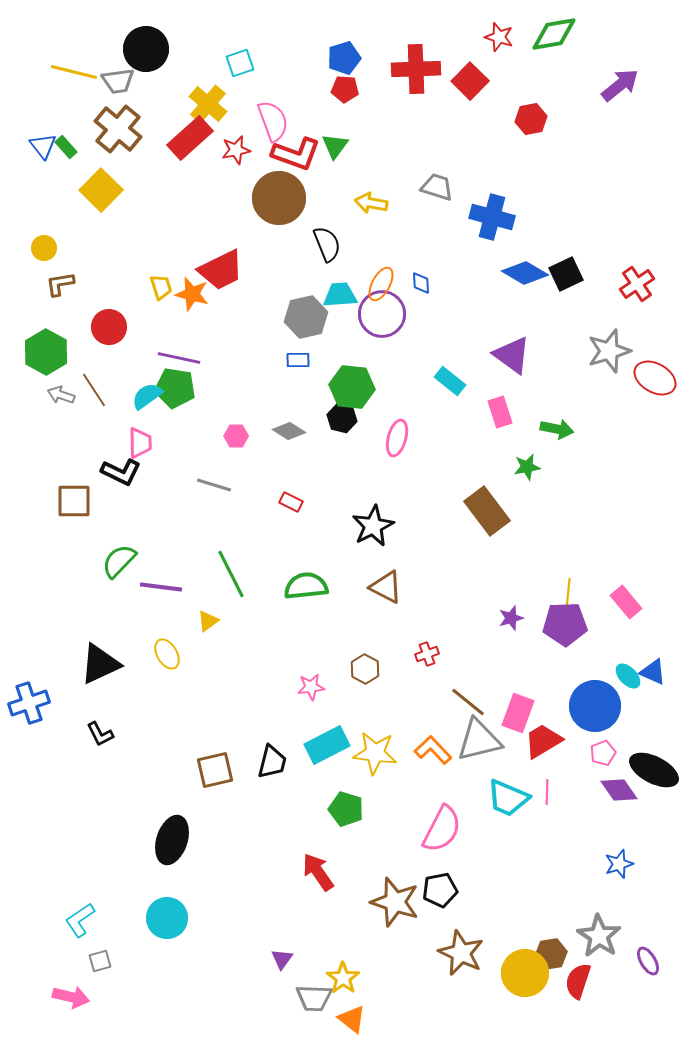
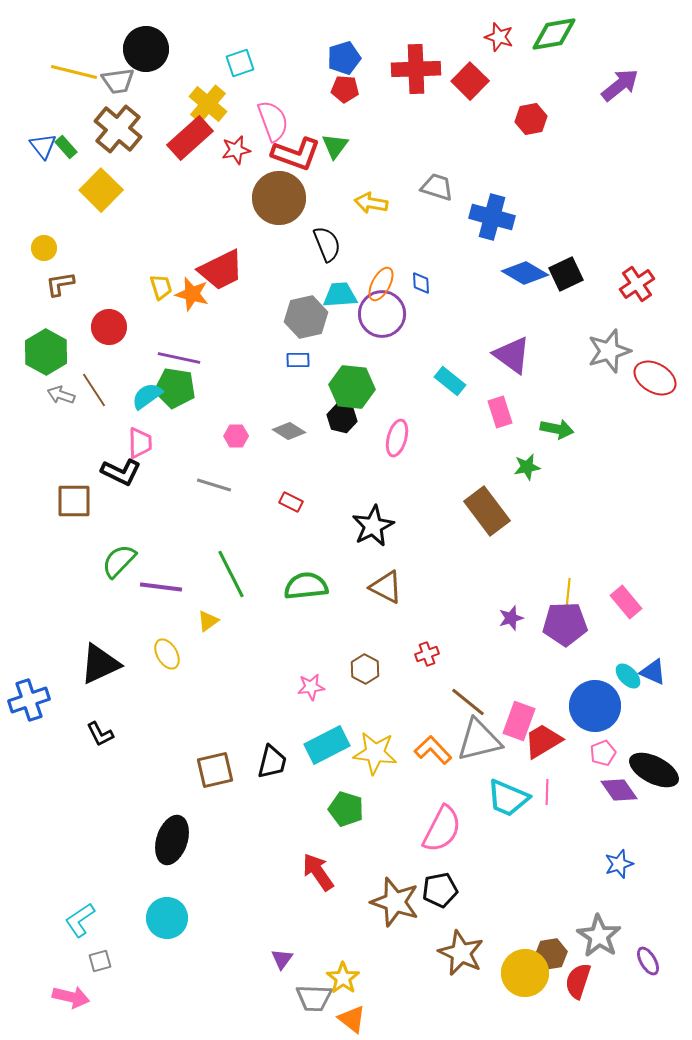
blue cross at (29, 703): moved 3 px up
pink rectangle at (518, 713): moved 1 px right, 8 px down
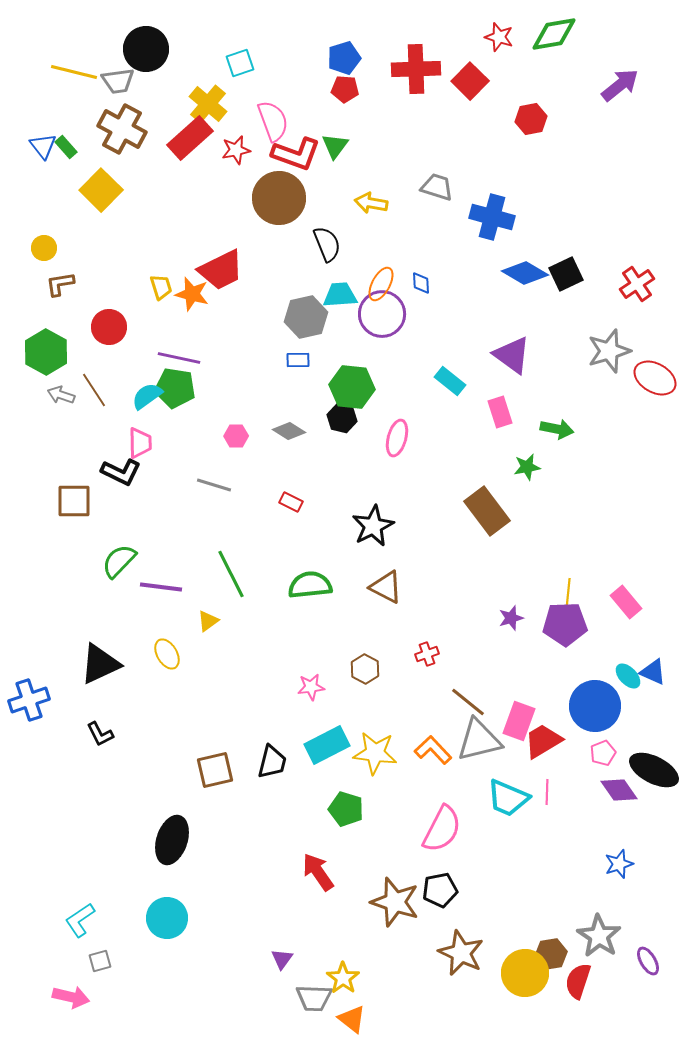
brown cross at (118, 129): moved 4 px right; rotated 12 degrees counterclockwise
green semicircle at (306, 586): moved 4 px right, 1 px up
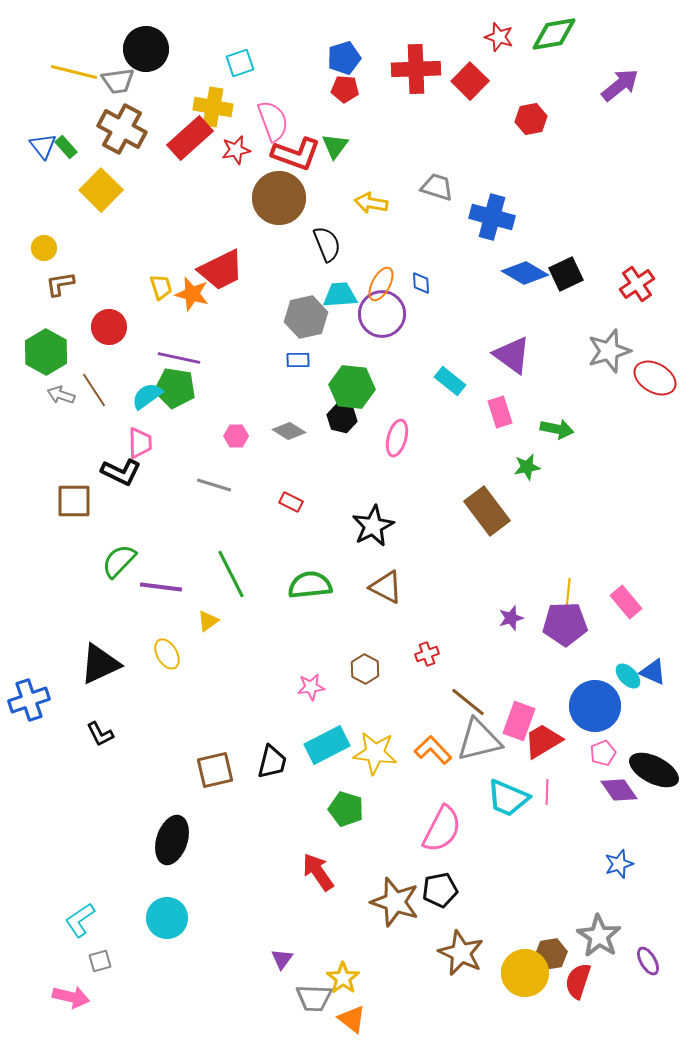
yellow cross at (208, 104): moved 5 px right, 3 px down; rotated 30 degrees counterclockwise
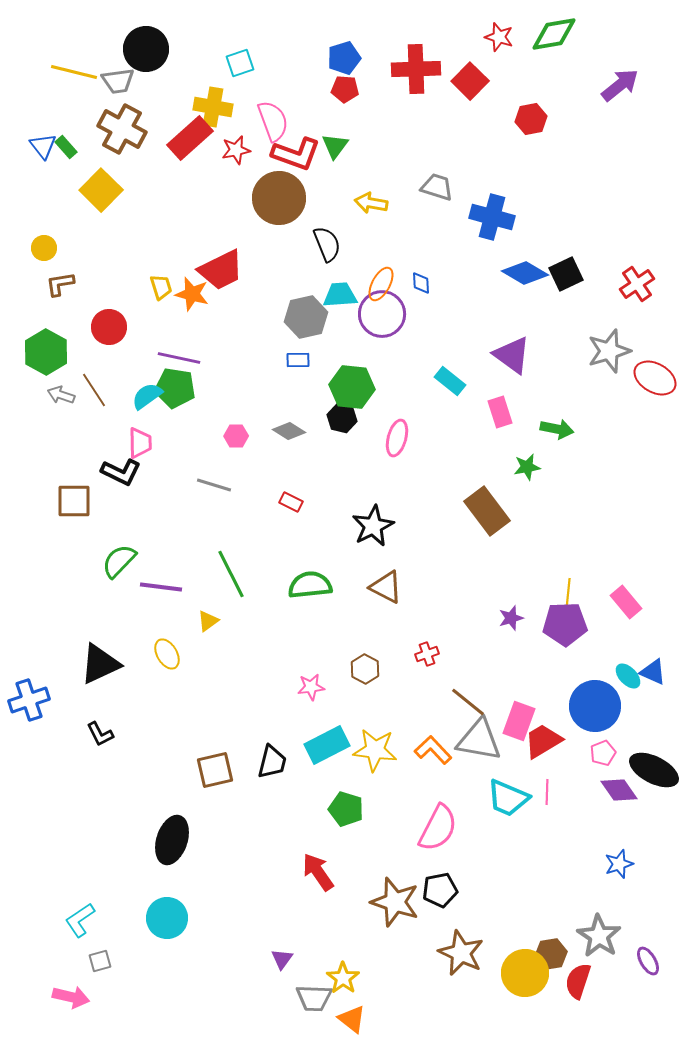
gray triangle at (479, 740): rotated 24 degrees clockwise
yellow star at (375, 753): moved 3 px up
pink semicircle at (442, 829): moved 4 px left, 1 px up
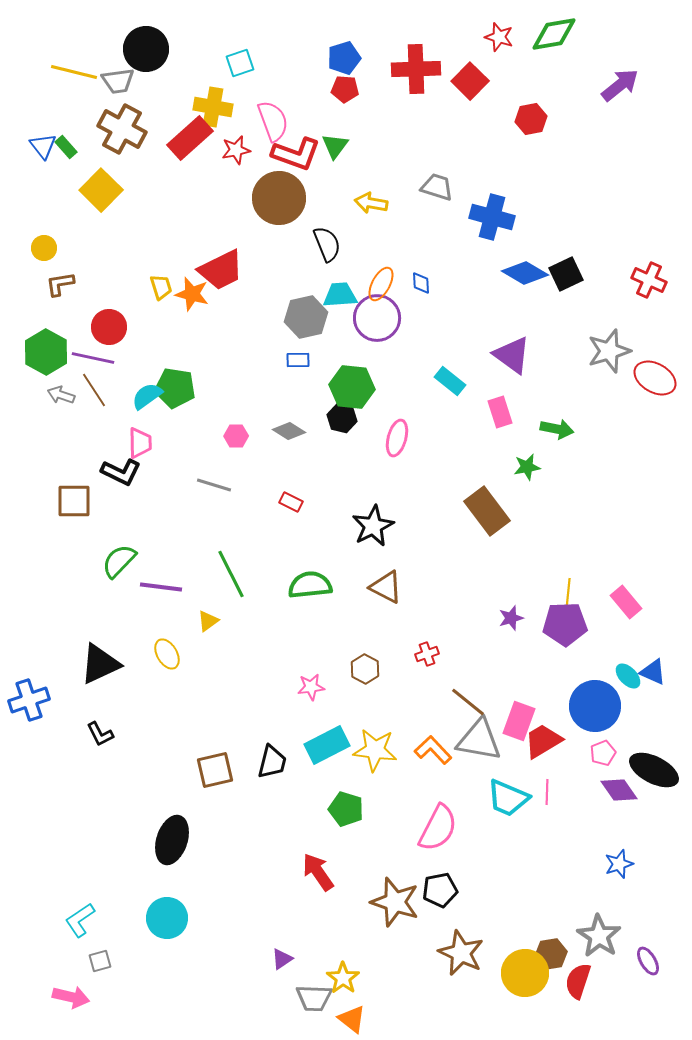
red cross at (637, 284): moved 12 px right, 4 px up; rotated 32 degrees counterclockwise
purple circle at (382, 314): moved 5 px left, 4 px down
purple line at (179, 358): moved 86 px left
purple triangle at (282, 959): rotated 20 degrees clockwise
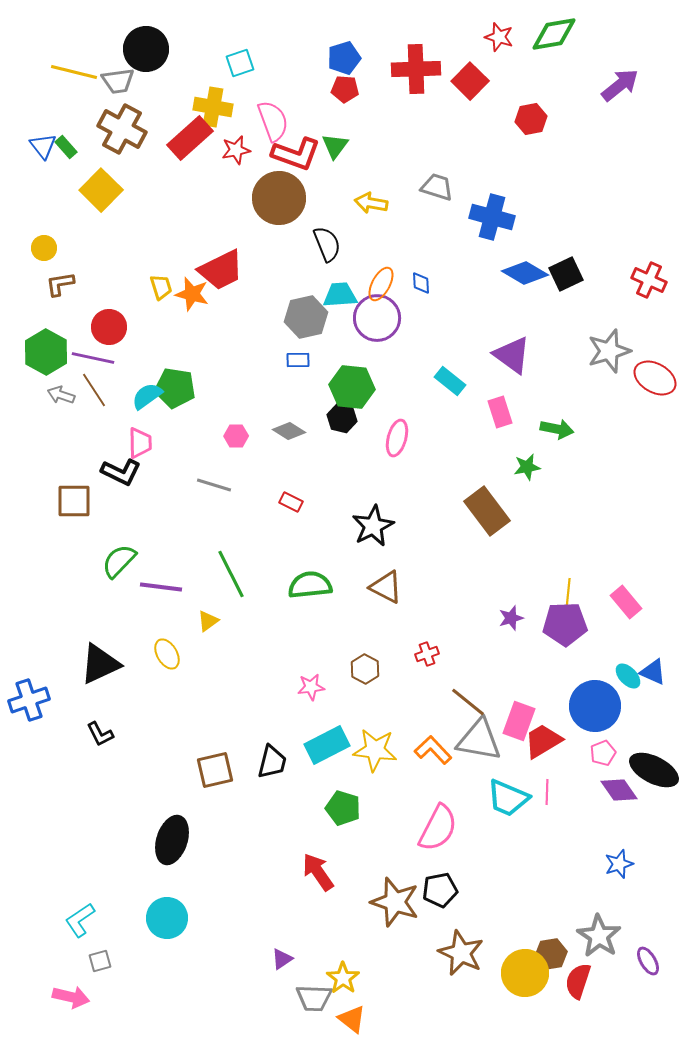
green pentagon at (346, 809): moved 3 px left, 1 px up
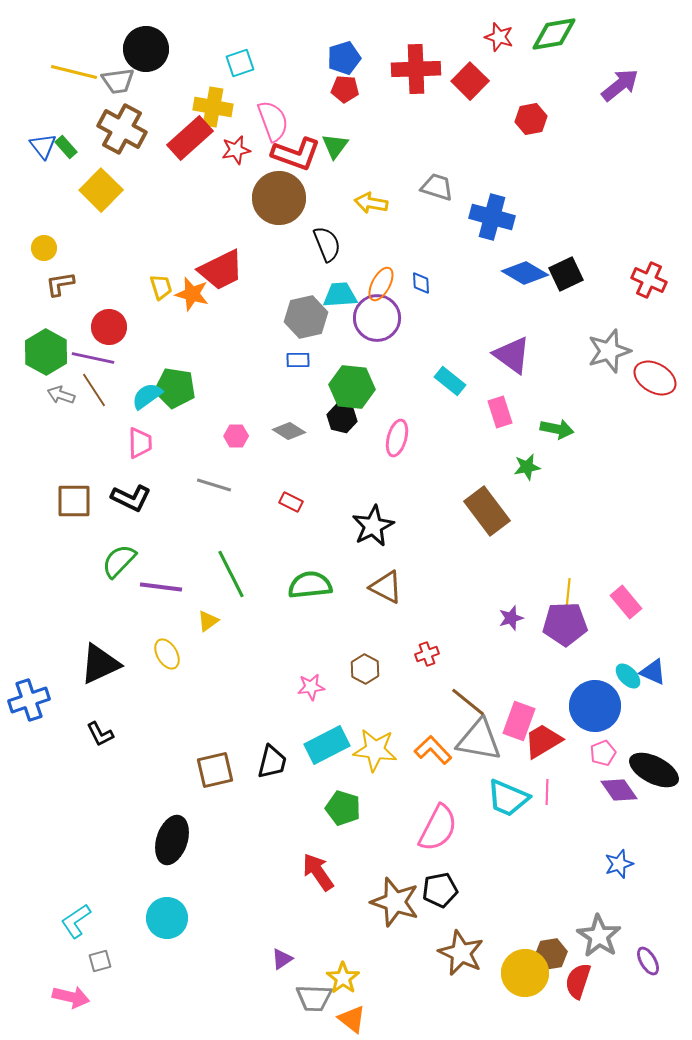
black L-shape at (121, 472): moved 10 px right, 26 px down
cyan L-shape at (80, 920): moved 4 px left, 1 px down
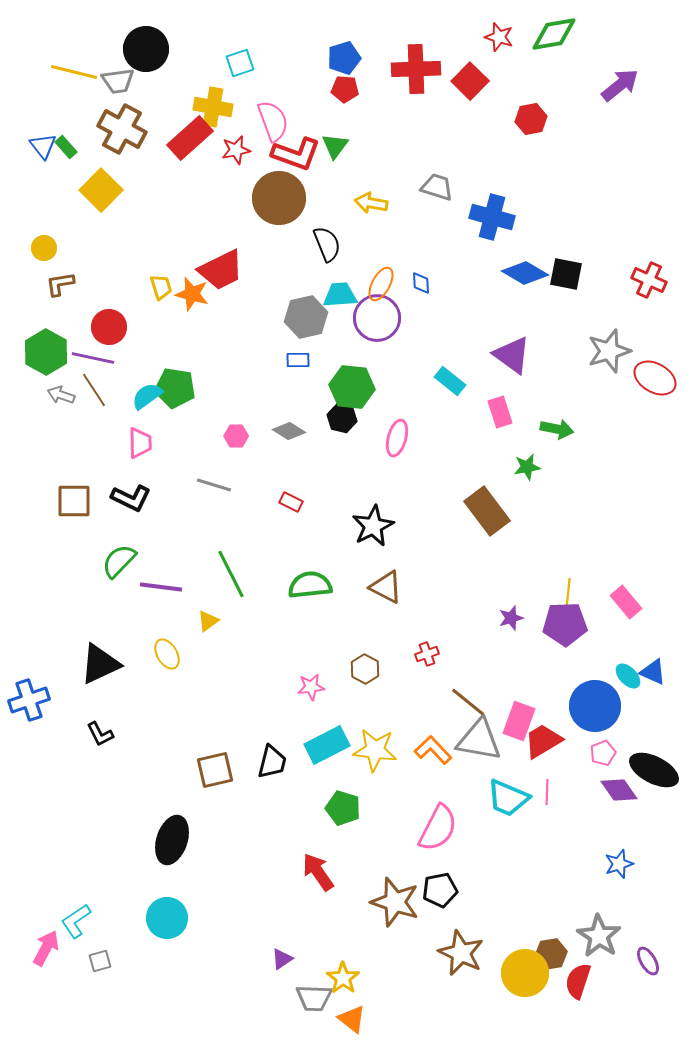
black square at (566, 274): rotated 36 degrees clockwise
pink arrow at (71, 997): moved 25 px left, 49 px up; rotated 75 degrees counterclockwise
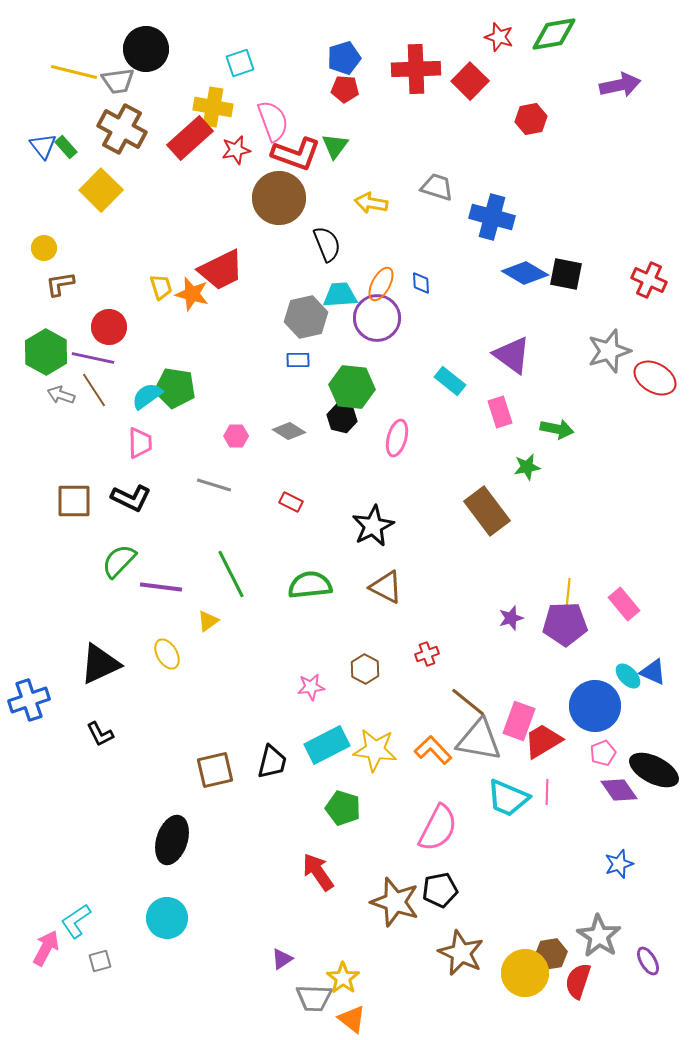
purple arrow at (620, 85): rotated 27 degrees clockwise
pink rectangle at (626, 602): moved 2 px left, 2 px down
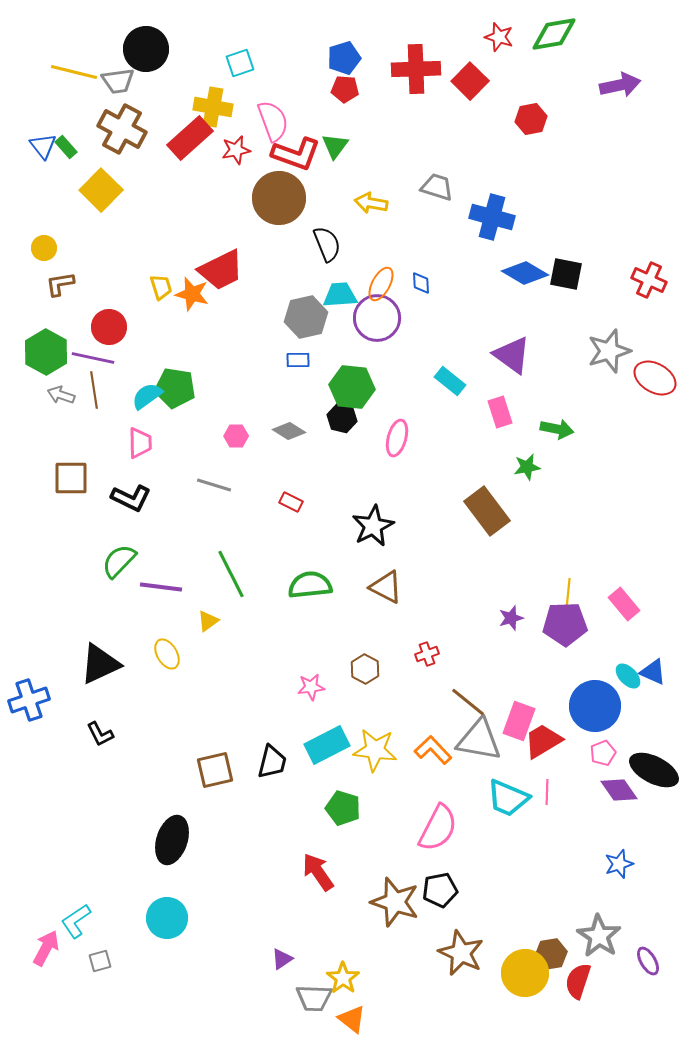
brown line at (94, 390): rotated 24 degrees clockwise
brown square at (74, 501): moved 3 px left, 23 px up
